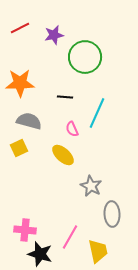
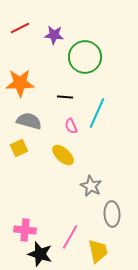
purple star: rotated 18 degrees clockwise
pink semicircle: moved 1 px left, 3 px up
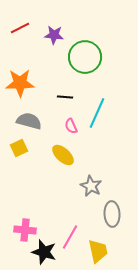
black star: moved 4 px right, 2 px up
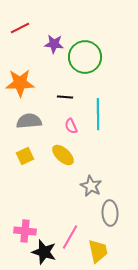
purple star: moved 9 px down
cyan line: moved 1 px right, 1 px down; rotated 24 degrees counterclockwise
gray semicircle: rotated 20 degrees counterclockwise
yellow square: moved 6 px right, 8 px down
gray ellipse: moved 2 px left, 1 px up
pink cross: moved 1 px down
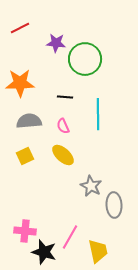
purple star: moved 2 px right, 1 px up
green circle: moved 2 px down
pink semicircle: moved 8 px left
gray ellipse: moved 4 px right, 8 px up
